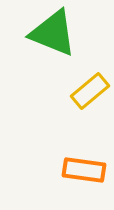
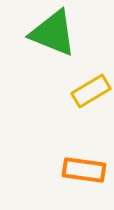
yellow rectangle: moved 1 px right; rotated 9 degrees clockwise
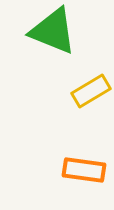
green triangle: moved 2 px up
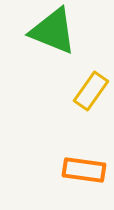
yellow rectangle: rotated 24 degrees counterclockwise
